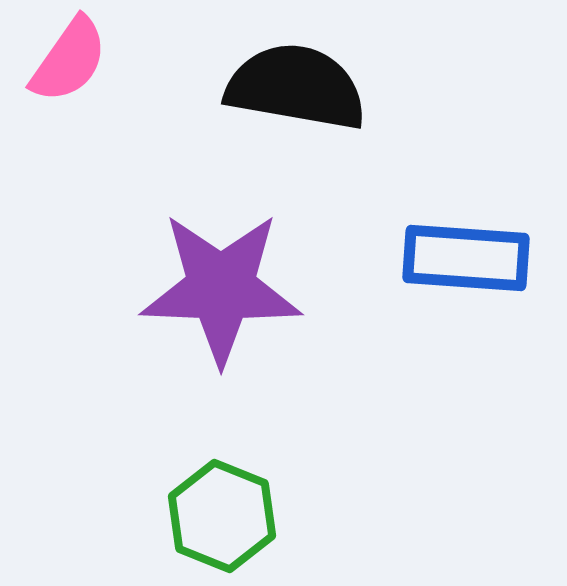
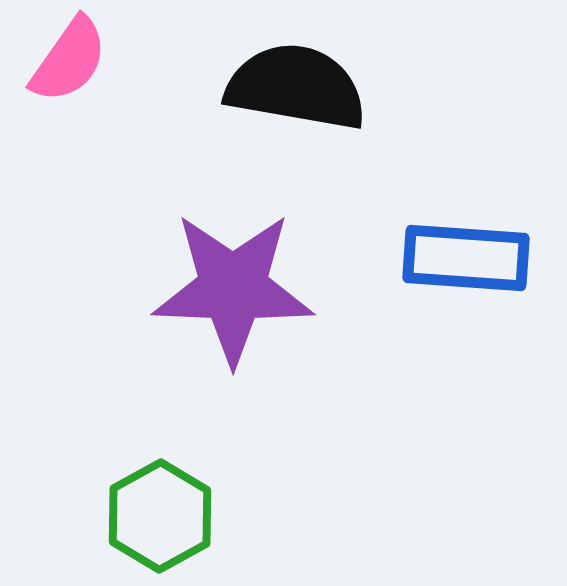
purple star: moved 12 px right
green hexagon: moved 62 px left; rotated 9 degrees clockwise
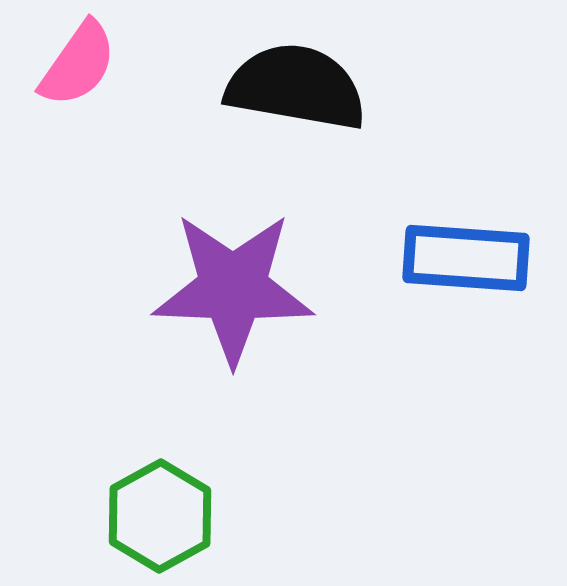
pink semicircle: moved 9 px right, 4 px down
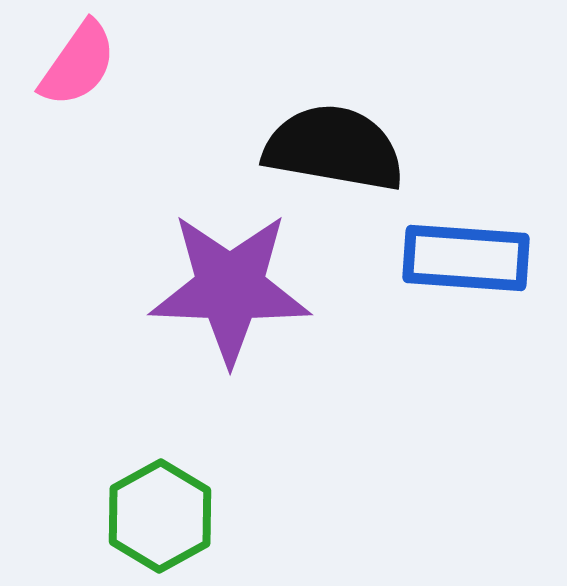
black semicircle: moved 38 px right, 61 px down
purple star: moved 3 px left
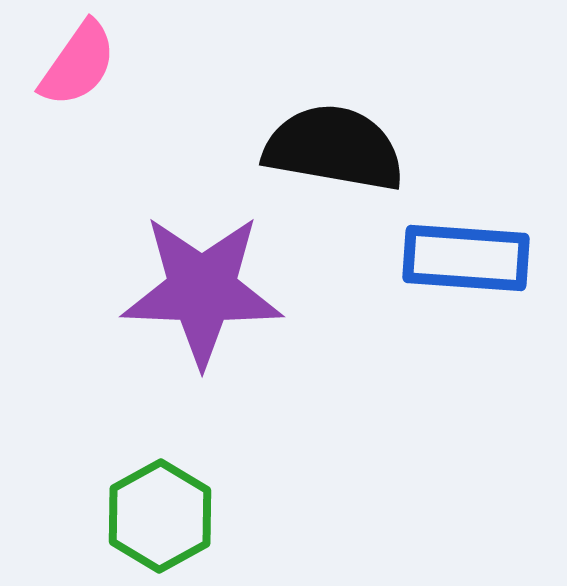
purple star: moved 28 px left, 2 px down
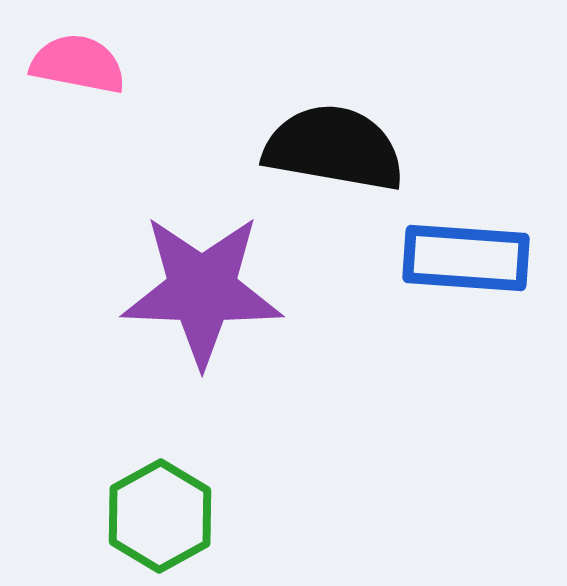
pink semicircle: rotated 114 degrees counterclockwise
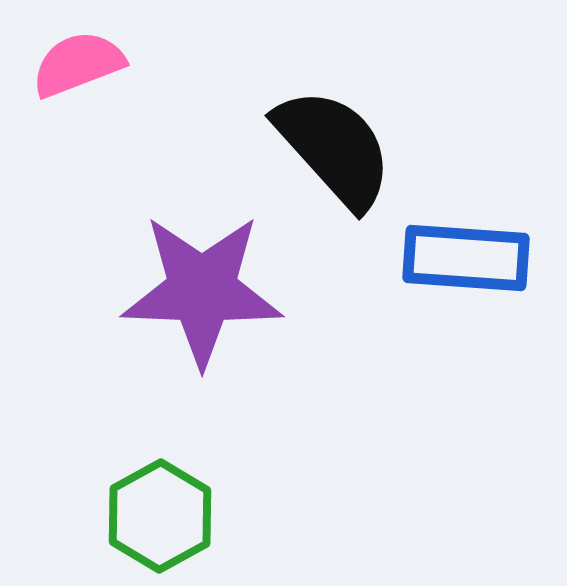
pink semicircle: rotated 32 degrees counterclockwise
black semicircle: rotated 38 degrees clockwise
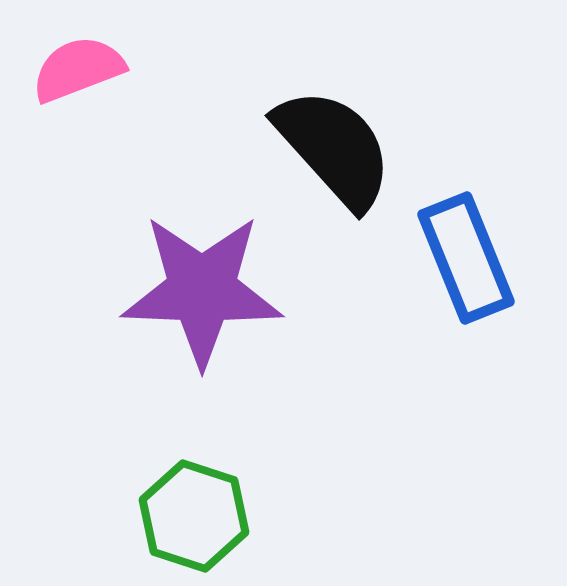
pink semicircle: moved 5 px down
blue rectangle: rotated 64 degrees clockwise
green hexagon: moved 34 px right; rotated 13 degrees counterclockwise
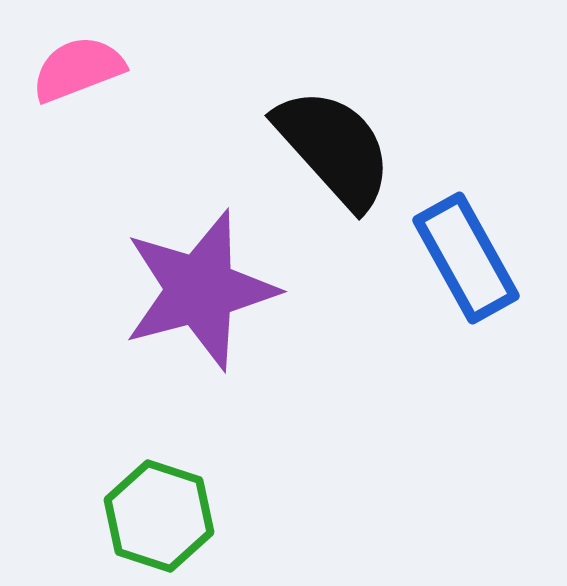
blue rectangle: rotated 7 degrees counterclockwise
purple star: moved 2 px left; rotated 17 degrees counterclockwise
green hexagon: moved 35 px left
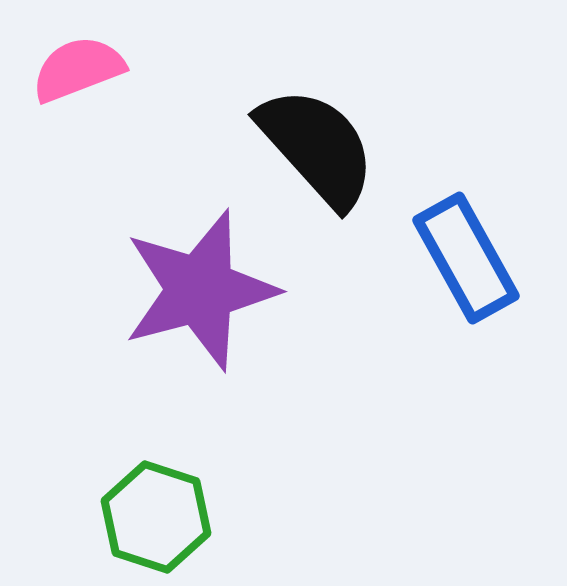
black semicircle: moved 17 px left, 1 px up
green hexagon: moved 3 px left, 1 px down
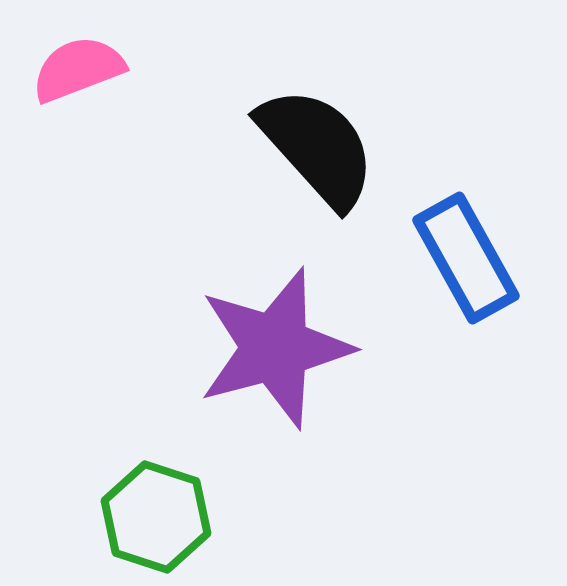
purple star: moved 75 px right, 58 px down
